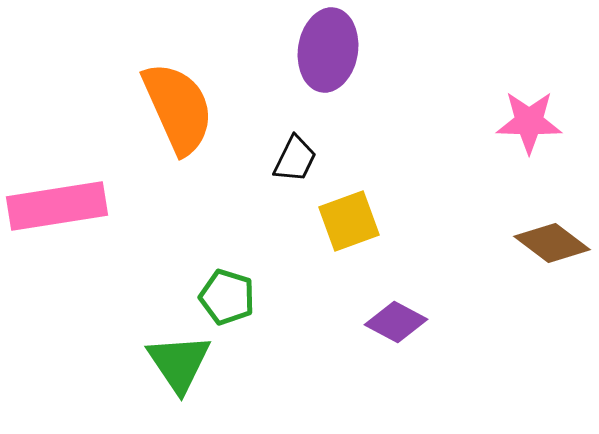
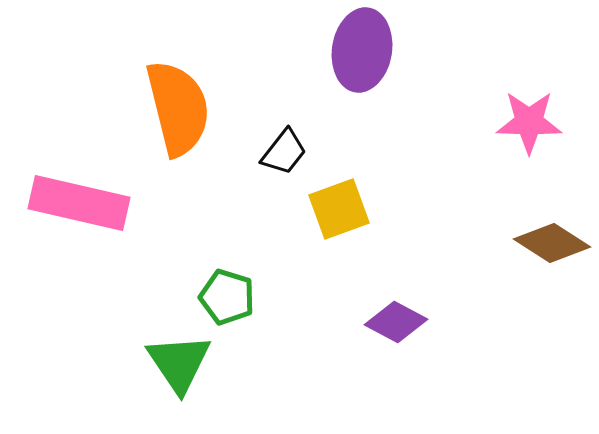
purple ellipse: moved 34 px right
orange semicircle: rotated 10 degrees clockwise
black trapezoid: moved 11 px left, 7 px up; rotated 12 degrees clockwise
pink rectangle: moved 22 px right, 3 px up; rotated 22 degrees clockwise
yellow square: moved 10 px left, 12 px up
brown diamond: rotated 4 degrees counterclockwise
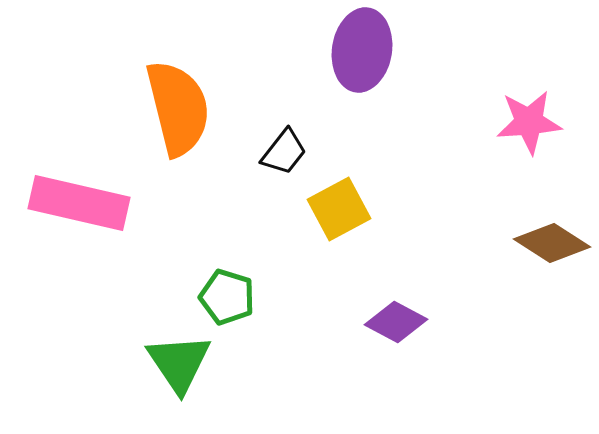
pink star: rotated 6 degrees counterclockwise
yellow square: rotated 8 degrees counterclockwise
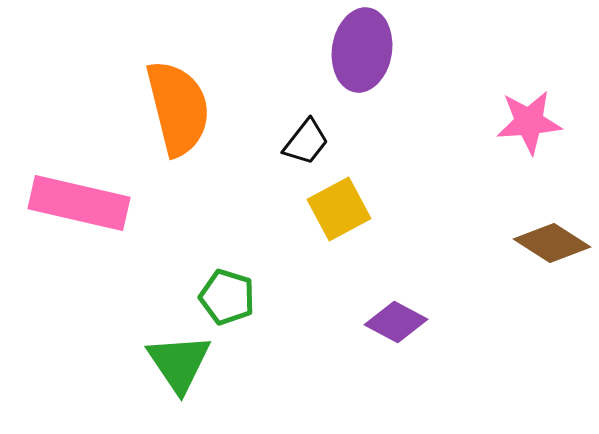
black trapezoid: moved 22 px right, 10 px up
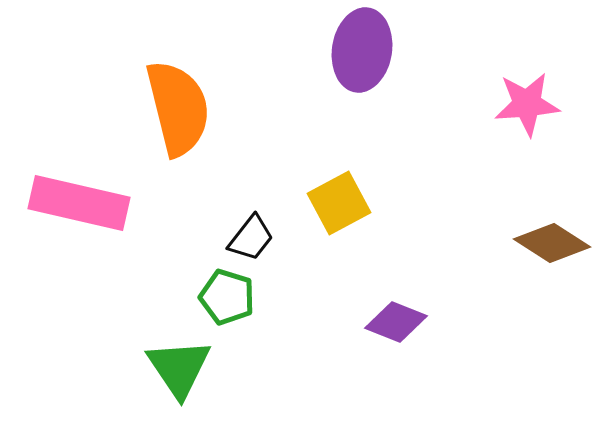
pink star: moved 2 px left, 18 px up
black trapezoid: moved 55 px left, 96 px down
yellow square: moved 6 px up
purple diamond: rotated 6 degrees counterclockwise
green triangle: moved 5 px down
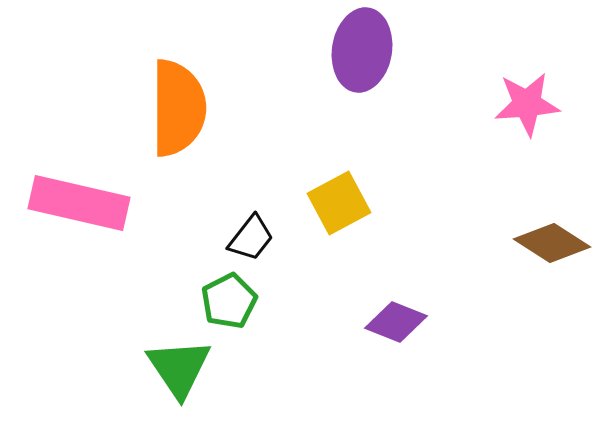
orange semicircle: rotated 14 degrees clockwise
green pentagon: moved 2 px right, 4 px down; rotated 28 degrees clockwise
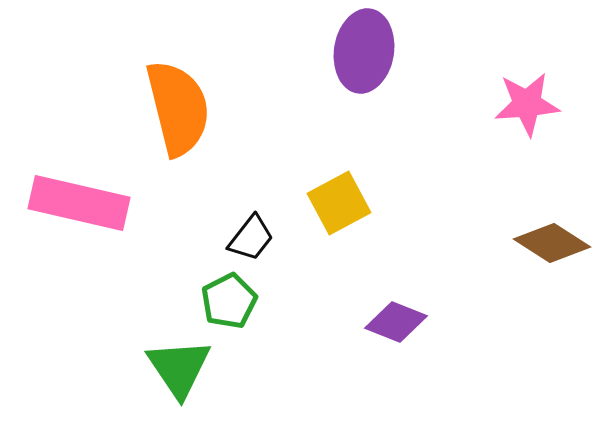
purple ellipse: moved 2 px right, 1 px down
orange semicircle: rotated 14 degrees counterclockwise
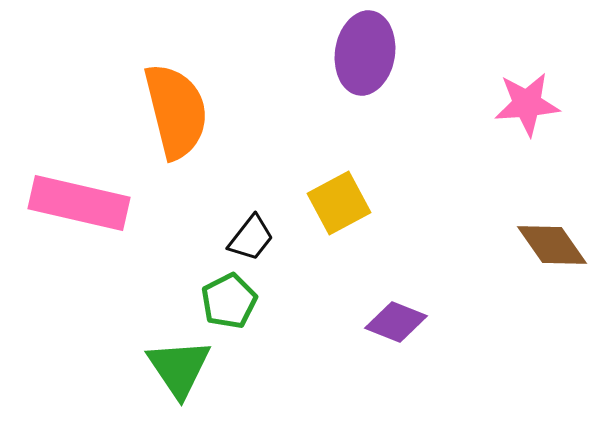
purple ellipse: moved 1 px right, 2 px down
orange semicircle: moved 2 px left, 3 px down
brown diamond: moved 2 px down; rotated 22 degrees clockwise
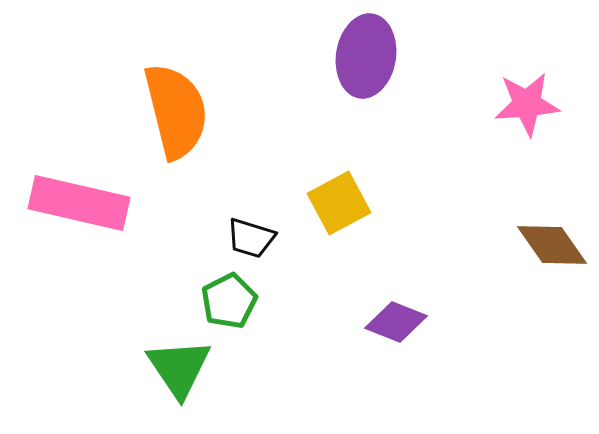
purple ellipse: moved 1 px right, 3 px down
black trapezoid: rotated 69 degrees clockwise
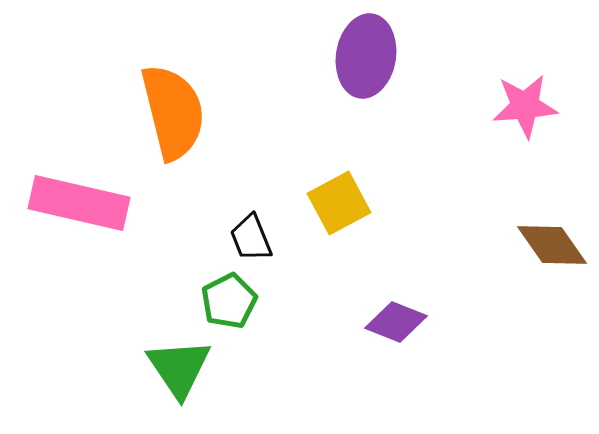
pink star: moved 2 px left, 2 px down
orange semicircle: moved 3 px left, 1 px down
black trapezoid: rotated 51 degrees clockwise
